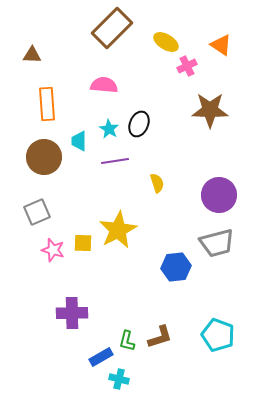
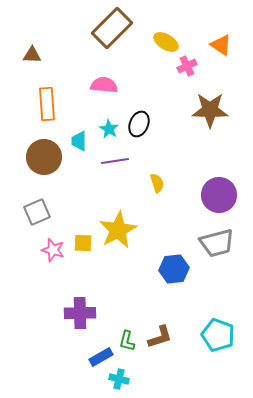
blue hexagon: moved 2 px left, 2 px down
purple cross: moved 8 px right
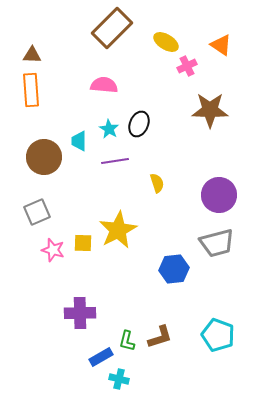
orange rectangle: moved 16 px left, 14 px up
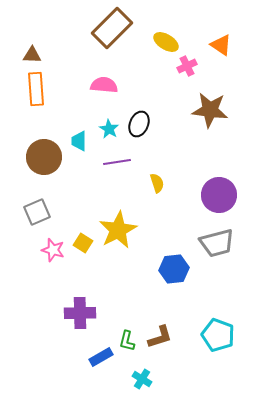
orange rectangle: moved 5 px right, 1 px up
brown star: rotated 6 degrees clockwise
purple line: moved 2 px right, 1 px down
yellow square: rotated 30 degrees clockwise
cyan cross: moved 23 px right; rotated 18 degrees clockwise
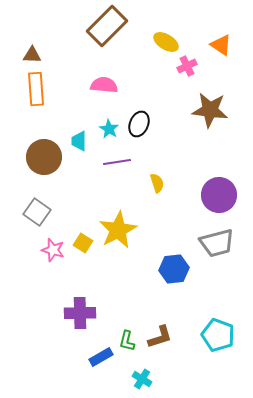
brown rectangle: moved 5 px left, 2 px up
gray square: rotated 32 degrees counterclockwise
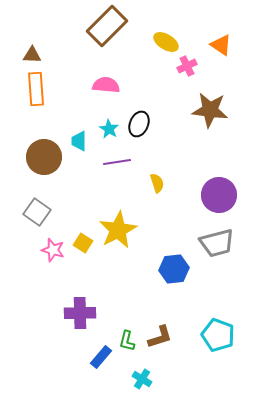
pink semicircle: moved 2 px right
blue rectangle: rotated 20 degrees counterclockwise
